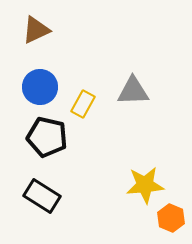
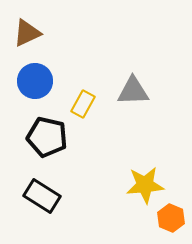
brown triangle: moved 9 px left, 3 px down
blue circle: moved 5 px left, 6 px up
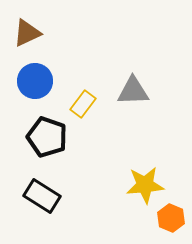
yellow rectangle: rotated 8 degrees clockwise
black pentagon: rotated 6 degrees clockwise
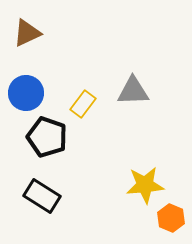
blue circle: moved 9 px left, 12 px down
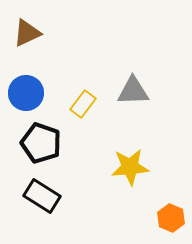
black pentagon: moved 6 px left, 6 px down
yellow star: moved 15 px left, 18 px up
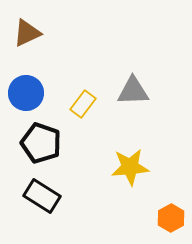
orange hexagon: rotated 8 degrees clockwise
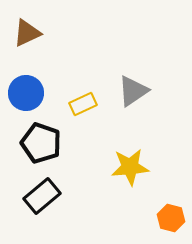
gray triangle: rotated 32 degrees counterclockwise
yellow rectangle: rotated 28 degrees clockwise
black rectangle: rotated 72 degrees counterclockwise
orange hexagon: rotated 16 degrees counterclockwise
